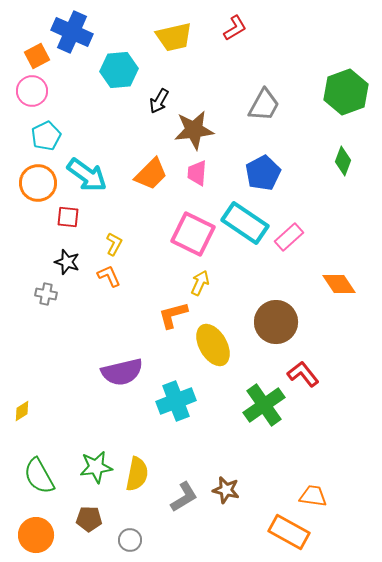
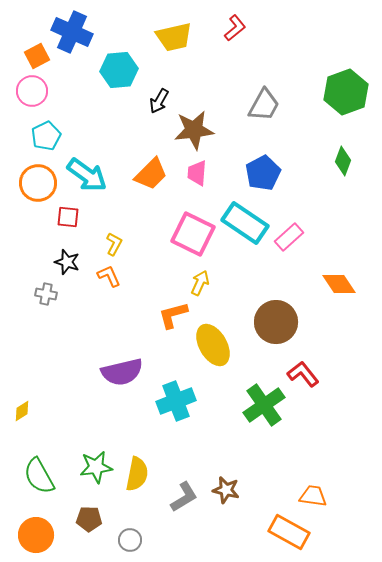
red L-shape at (235, 28): rotated 8 degrees counterclockwise
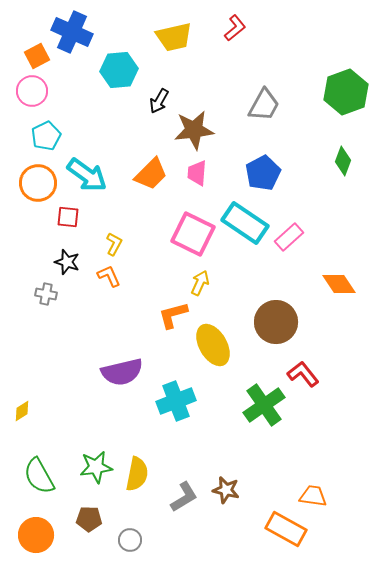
orange rectangle at (289, 532): moved 3 px left, 3 px up
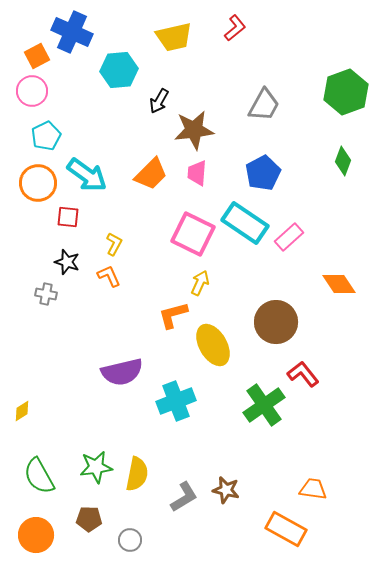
orange trapezoid at (313, 496): moved 7 px up
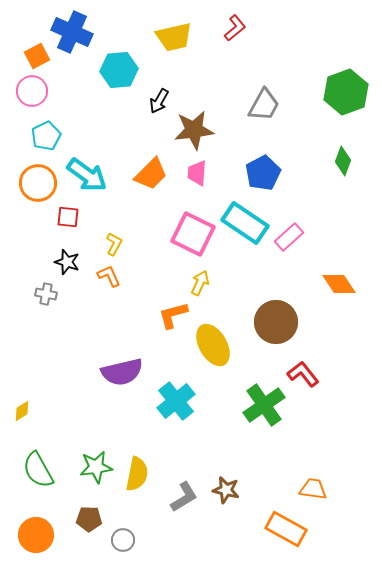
cyan cross at (176, 401): rotated 18 degrees counterclockwise
green semicircle at (39, 476): moved 1 px left, 6 px up
gray circle at (130, 540): moved 7 px left
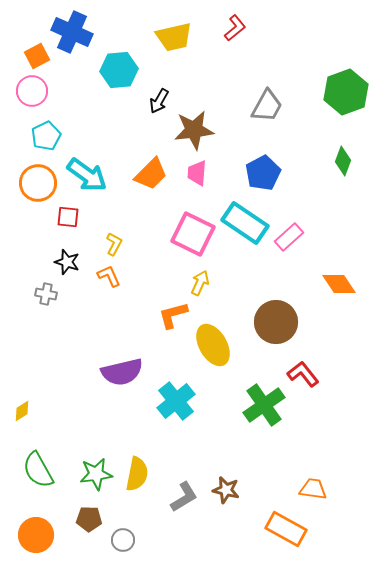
gray trapezoid at (264, 105): moved 3 px right, 1 px down
green star at (96, 467): moved 7 px down
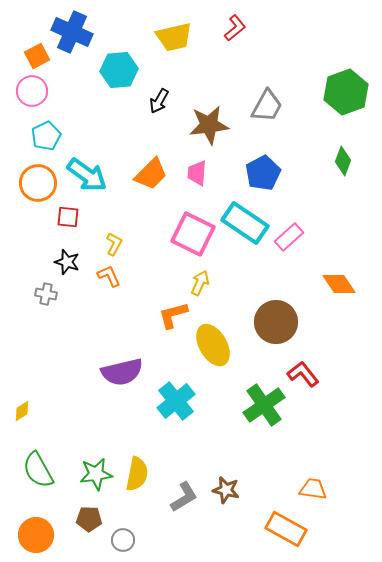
brown star at (194, 130): moved 15 px right, 5 px up
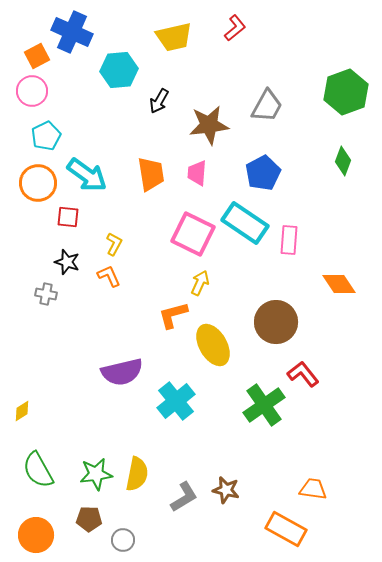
orange trapezoid at (151, 174): rotated 54 degrees counterclockwise
pink rectangle at (289, 237): moved 3 px down; rotated 44 degrees counterclockwise
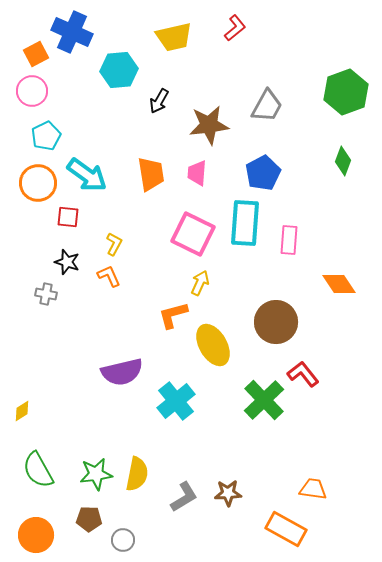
orange square at (37, 56): moved 1 px left, 2 px up
cyan rectangle at (245, 223): rotated 60 degrees clockwise
green cross at (264, 405): moved 5 px up; rotated 9 degrees counterclockwise
brown star at (226, 490): moved 2 px right, 3 px down; rotated 16 degrees counterclockwise
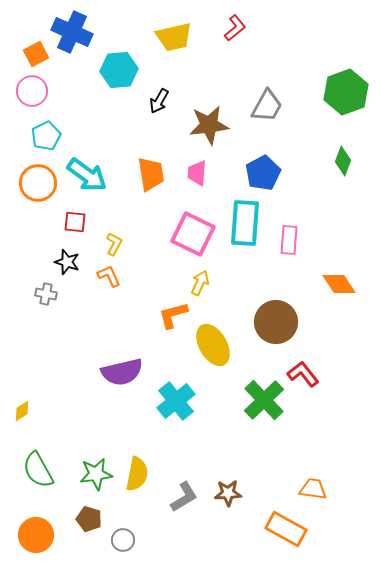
red square at (68, 217): moved 7 px right, 5 px down
brown pentagon at (89, 519): rotated 15 degrees clockwise
